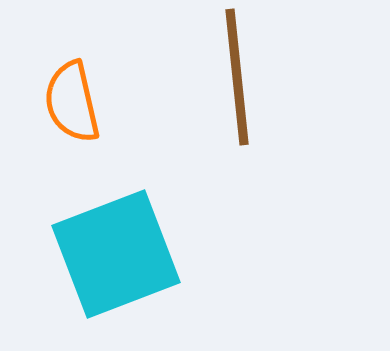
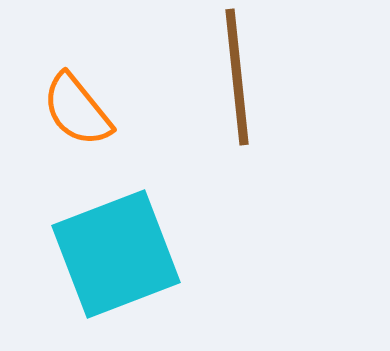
orange semicircle: moved 5 px right, 8 px down; rotated 26 degrees counterclockwise
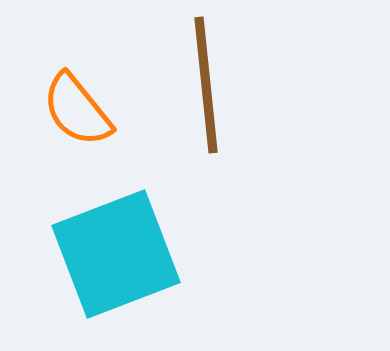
brown line: moved 31 px left, 8 px down
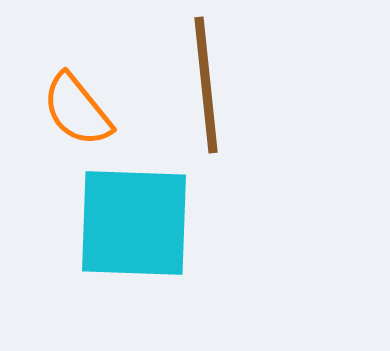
cyan square: moved 18 px right, 31 px up; rotated 23 degrees clockwise
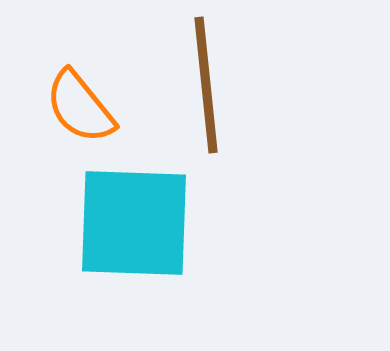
orange semicircle: moved 3 px right, 3 px up
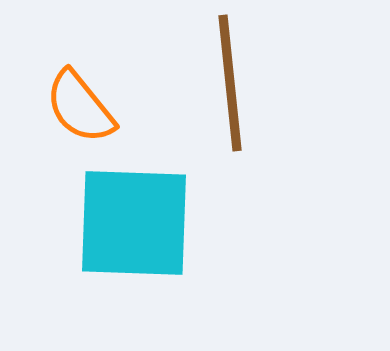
brown line: moved 24 px right, 2 px up
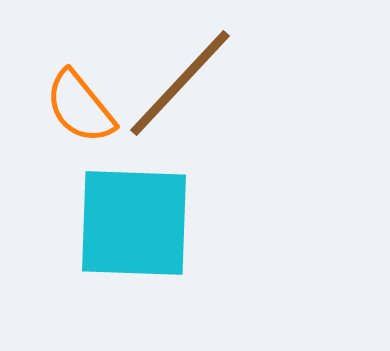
brown line: moved 50 px left; rotated 49 degrees clockwise
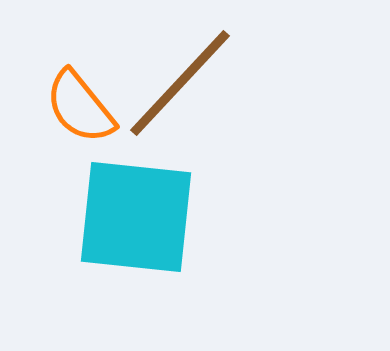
cyan square: moved 2 px right, 6 px up; rotated 4 degrees clockwise
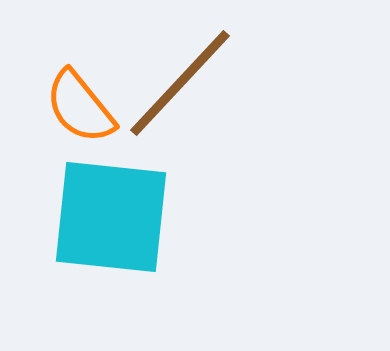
cyan square: moved 25 px left
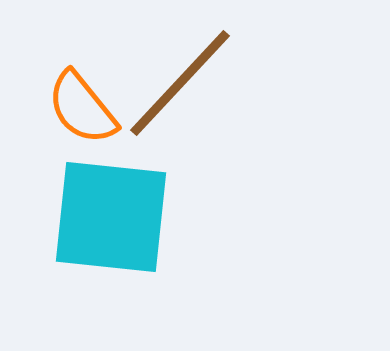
orange semicircle: moved 2 px right, 1 px down
